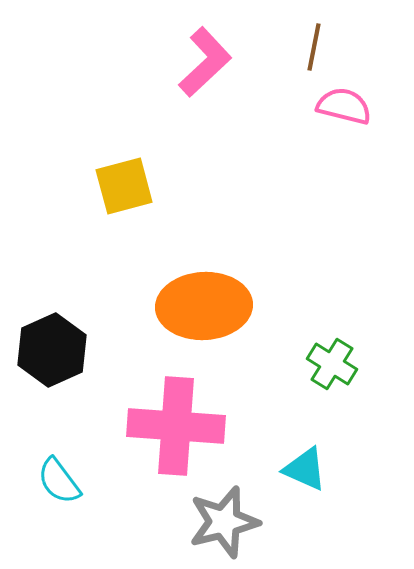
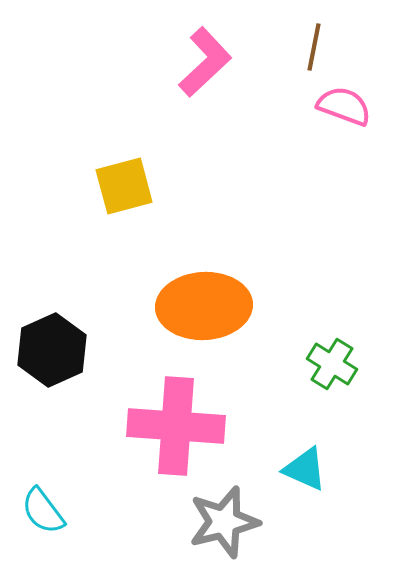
pink semicircle: rotated 6 degrees clockwise
cyan semicircle: moved 16 px left, 30 px down
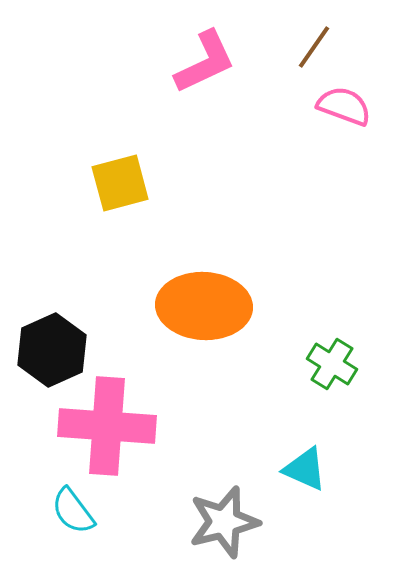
brown line: rotated 24 degrees clockwise
pink L-shape: rotated 18 degrees clockwise
yellow square: moved 4 px left, 3 px up
orange ellipse: rotated 6 degrees clockwise
pink cross: moved 69 px left
cyan semicircle: moved 30 px right
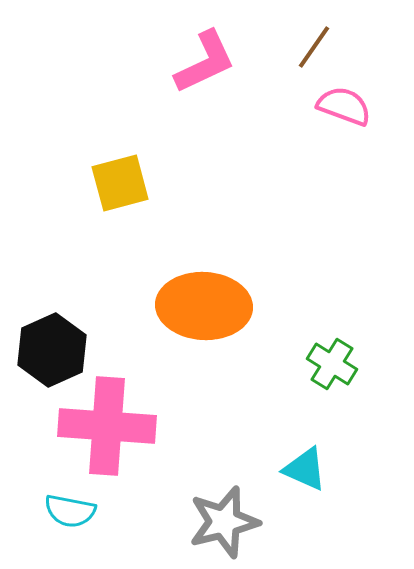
cyan semicircle: moved 3 px left; rotated 42 degrees counterclockwise
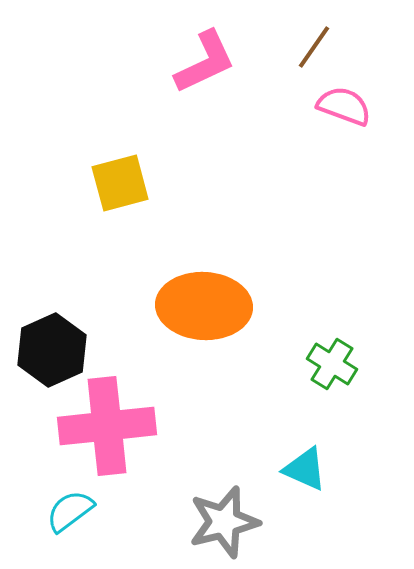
pink cross: rotated 10 degrees counterclockwise
cyan semicircle: rotated 132 degrees clockwise
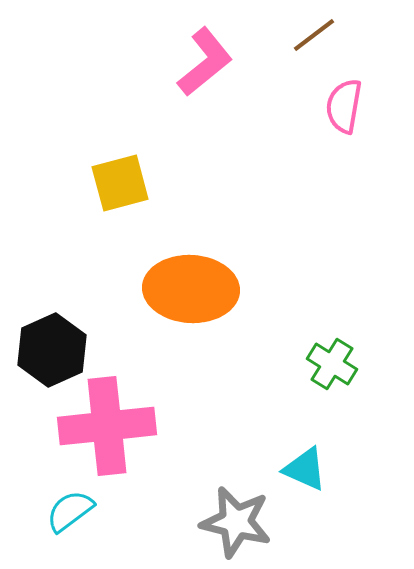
brown line: moved 12 px up; rotated 18 degrees clockwise
pink L-shape: rotated 14 degrees counterclockwise
pink semicircle: rotated 100 degrees counterclockwise
orange ellipse: moved 13 px left, 17 px up
gray star: moved 12 px right; rotated 28 degrees clockwise
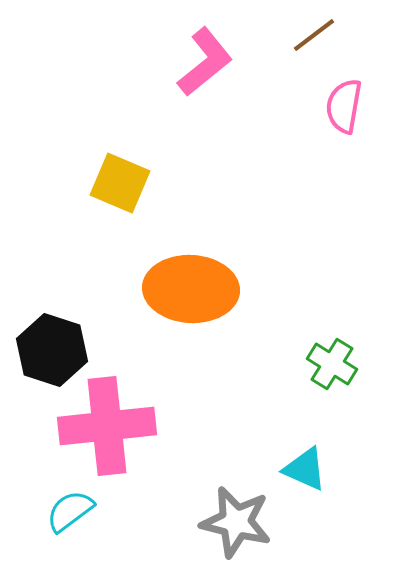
yellow square: rotated 38 degrees clockwise
black hexagon: rotated 18 degrees counterclockwise
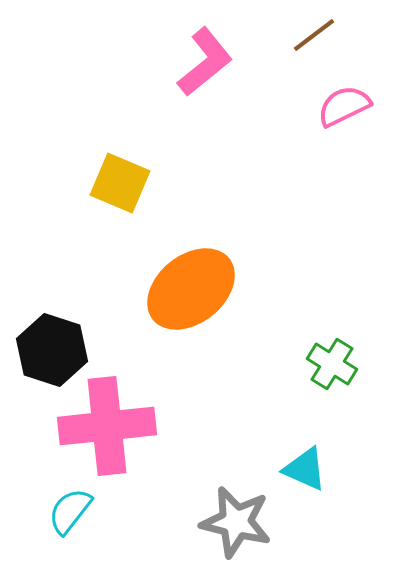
pink semicircle: rotated 54 degrees clockwise
orange ellipse: rotated 42 degrees counterclockwise
cyan semicircle: rotated 15 degrees counterclockwise
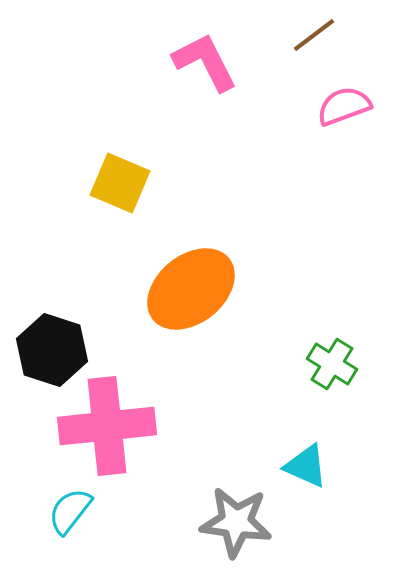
pink L-shape: rotated 78 degrees counterclockwise
pink semicircle: rotated 6 degrees clockwise
cyan triangle: moved 1 px right, 3 px up
gray star: rotated 6 degrees counterclockwise
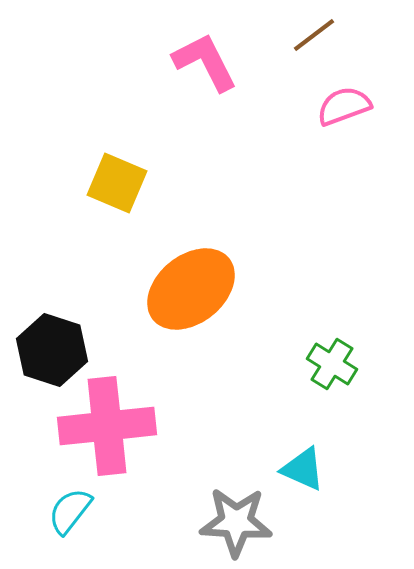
yellow square: moved 3 px left
cyan triangle: moved 3 px left, 3 px down
gray star: rotated 4 degrees counterclockwise
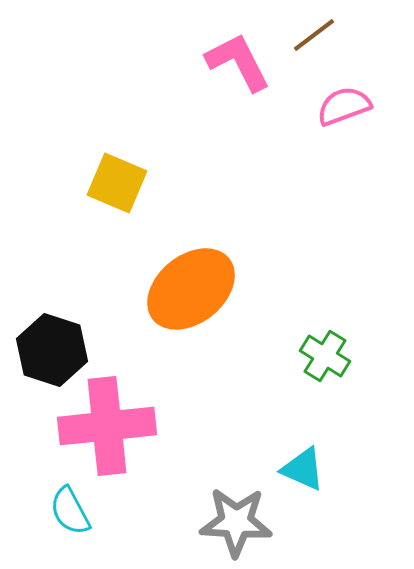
pink L-shape: moved 33 px right
green cross: moved 7 px left, 8 px up
cyan semicircle: rotated 66 degrees counterclockwise
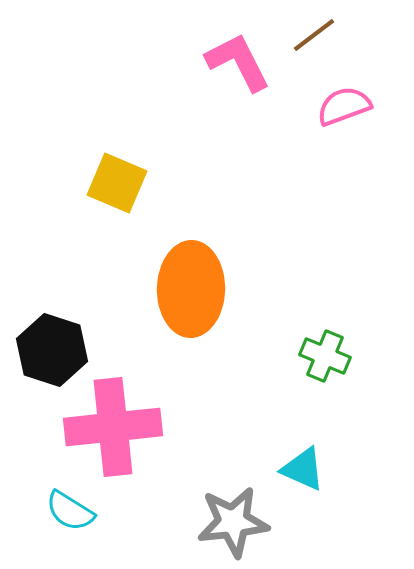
orange ellipse: rotated 50 degrees counterclockwise
green cross: rotated 9 degrees counterclockwise
pink cross: moved 6 px right, 1 px down
cyan semicircle: rotated 30 degrees counterclockwise
gray star: moved 3 px left; rotated 10 degrees counterclockwise
